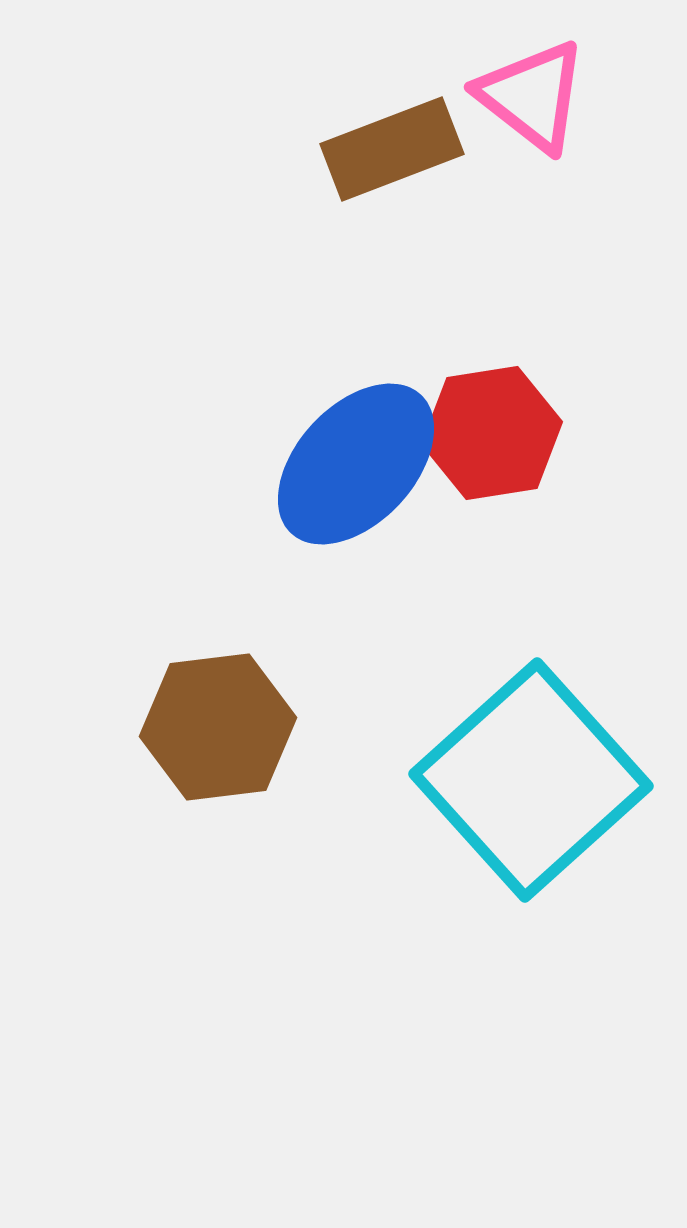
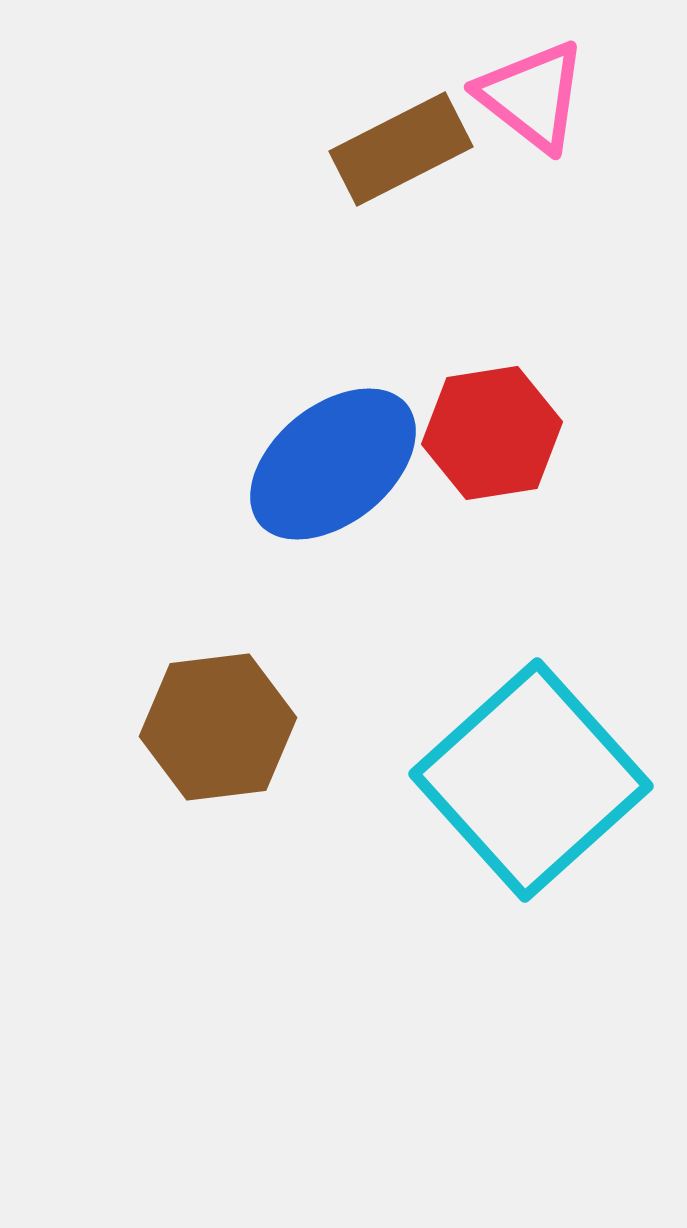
brown rectangle: moved 9 px right; rotated 6 degrees counterclockwise
blue ellipse: moved 23 px left; rotated 8 degrees clockwise
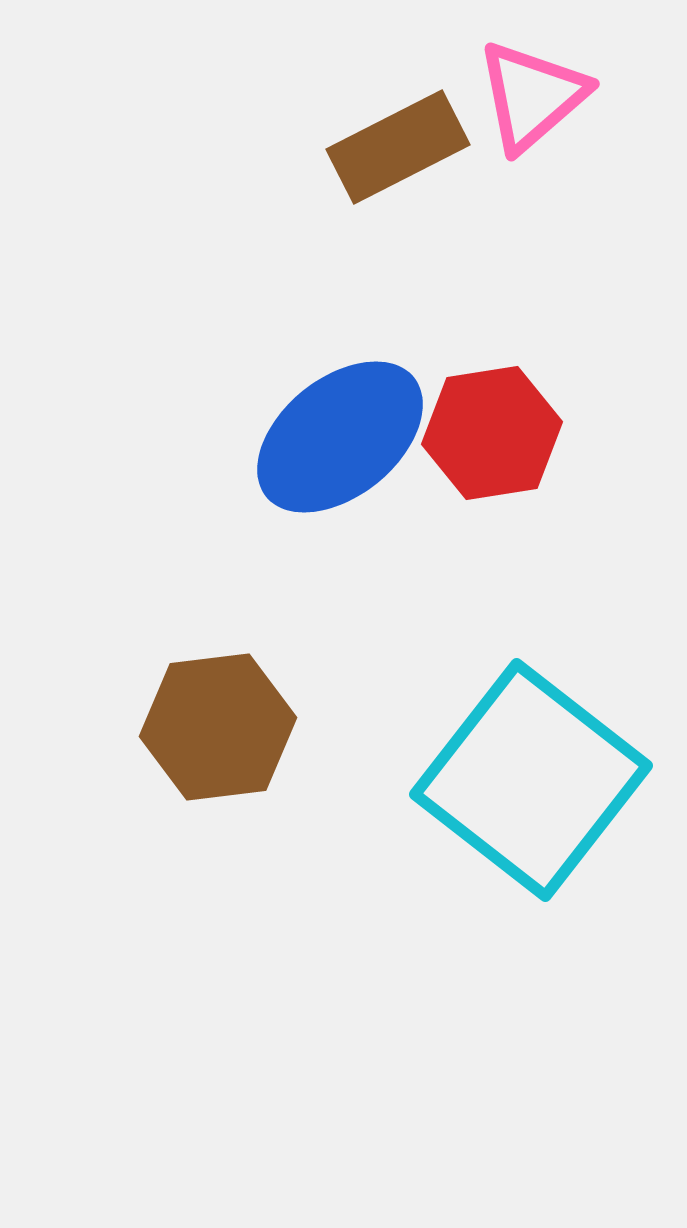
pink triangle: rotated 41 degrees clockwise
brown rectangle: moved 3 px left, 2 px up
blue ellipse: moved 7 px right, 27 px up
cyan square: rotated 10 degrees counterclockwise
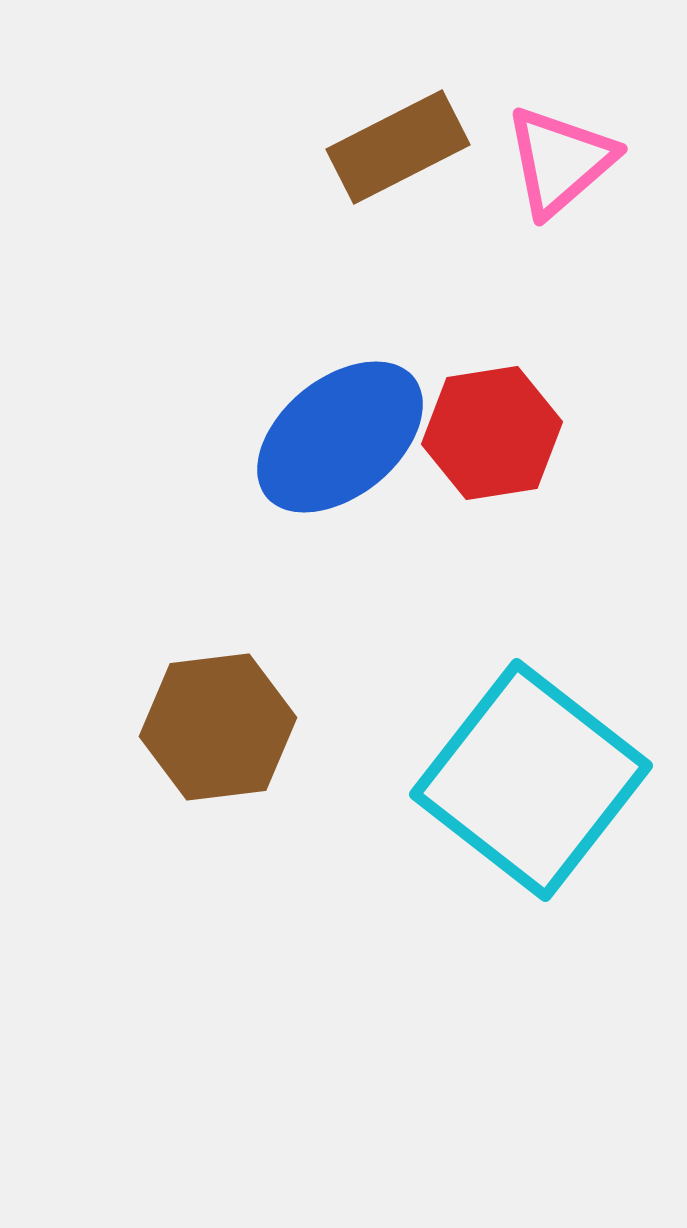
pink triangle: moved 28 px right, 65 px down
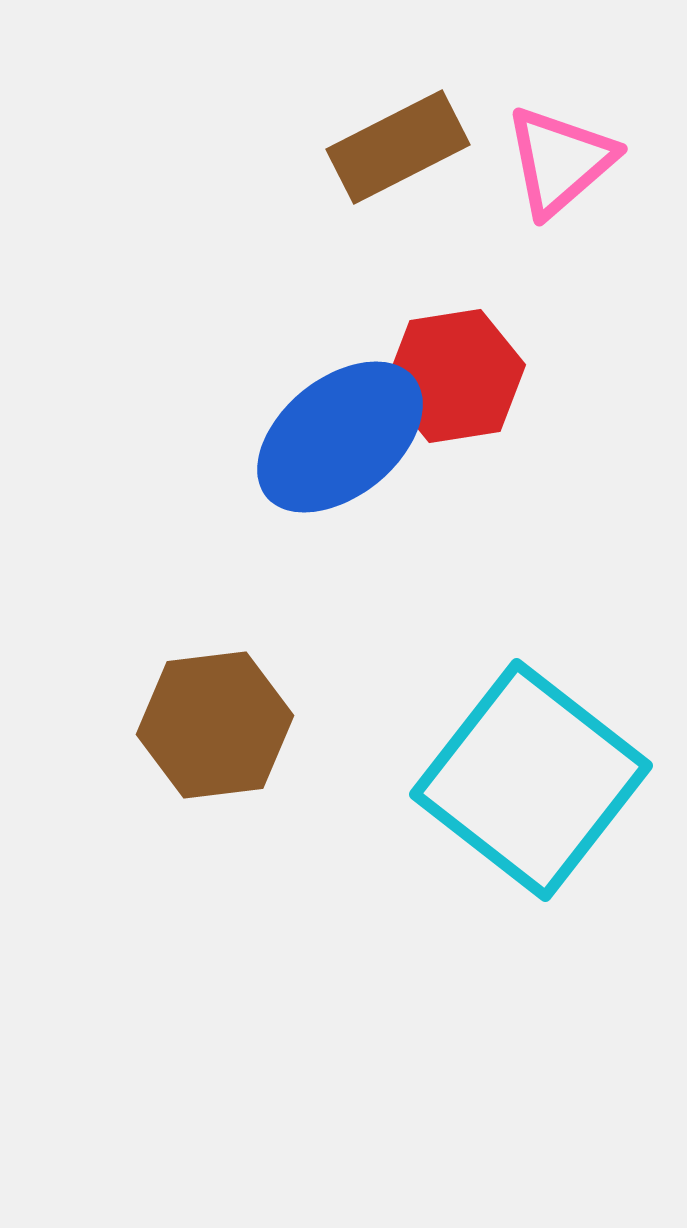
red hexagon: moved 37 px left, 57 px up
brown hexagon: moved 3 px left, 2 px up
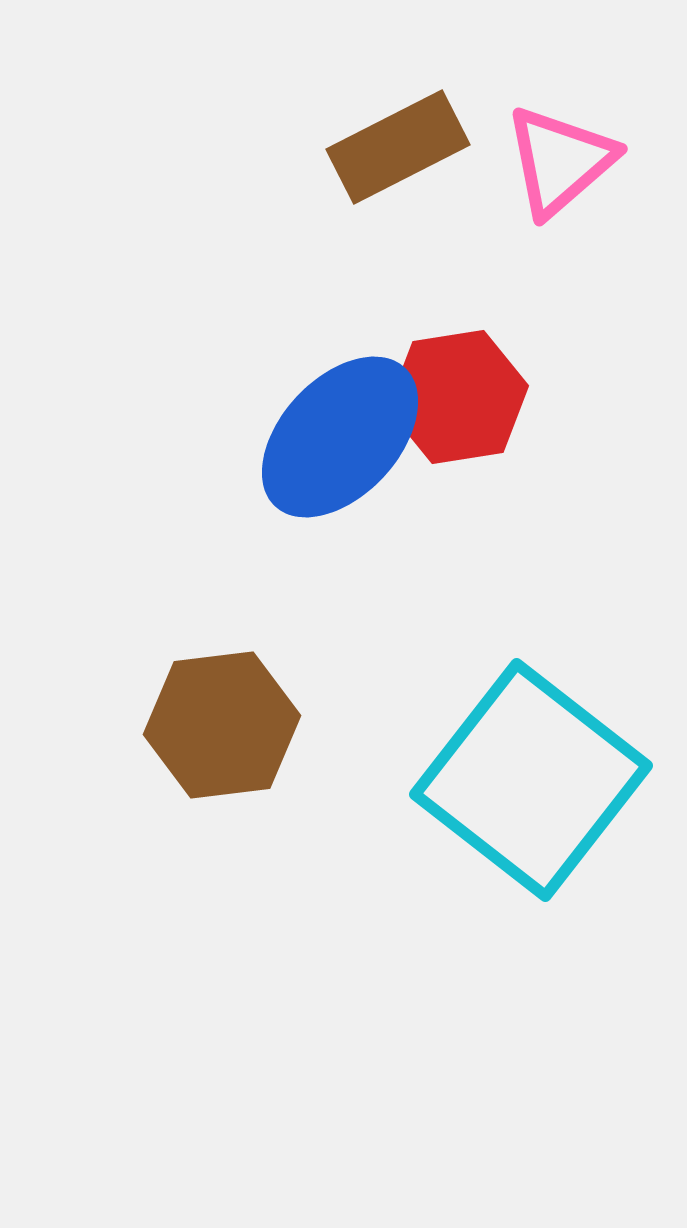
red hexagon: moved 3 px right, 21 px down
blue ellipse: rotated 8 degrees counterclockwise
brown hexagon: moved 7 px right
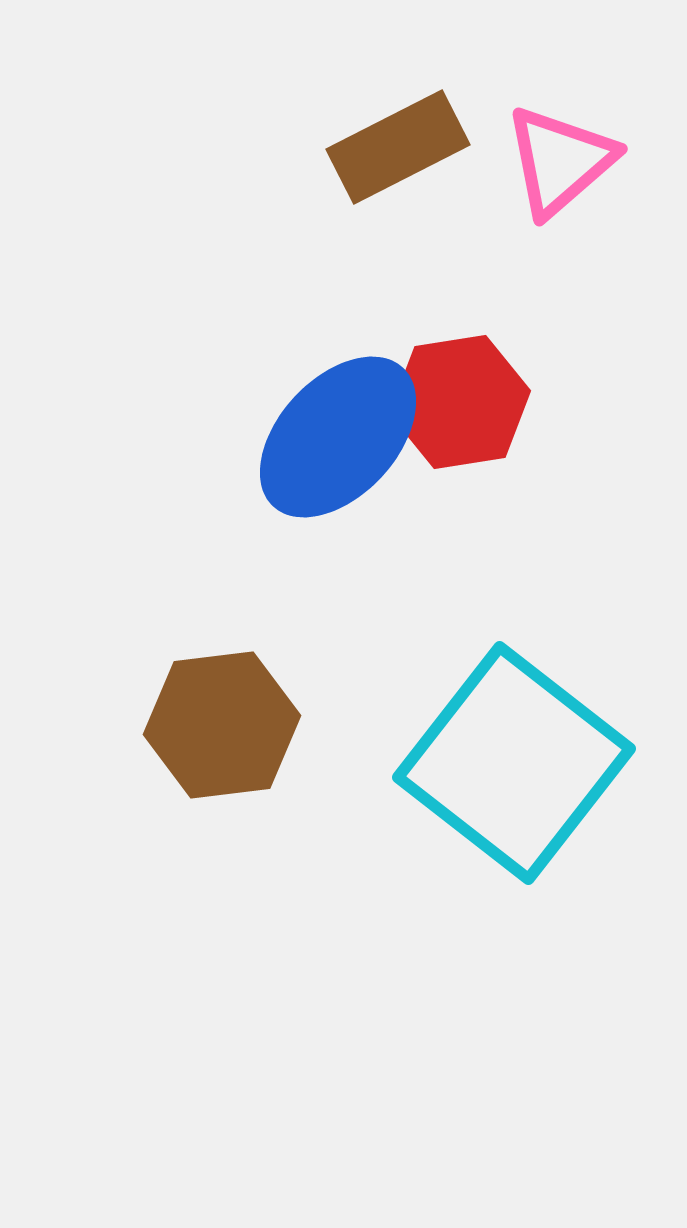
red hexagon: moved 2 px right, 5 px down
blue ellipse: moved 2 px left
cyan square: moved 17 px left, 17 px up
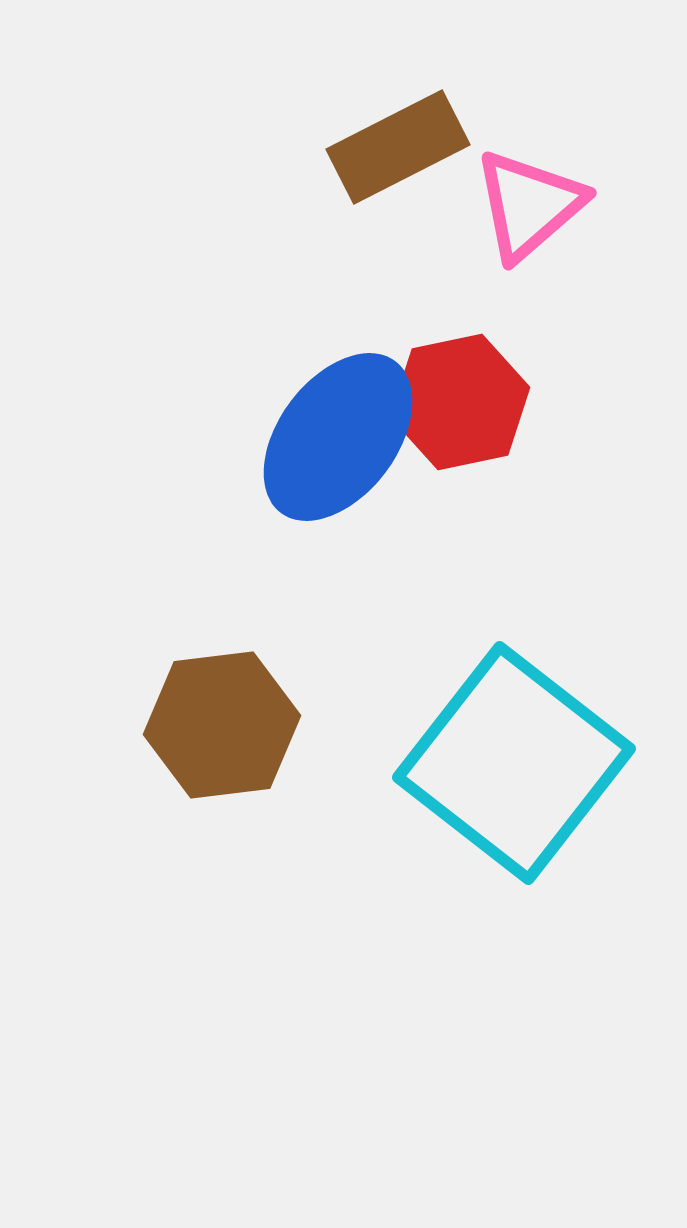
pink triangle: moved 31 px left, 44 px down
red hexagon: rotated 3 degrees counterclockwise
blue ellipse: rotated 6 degrees counterclockwise
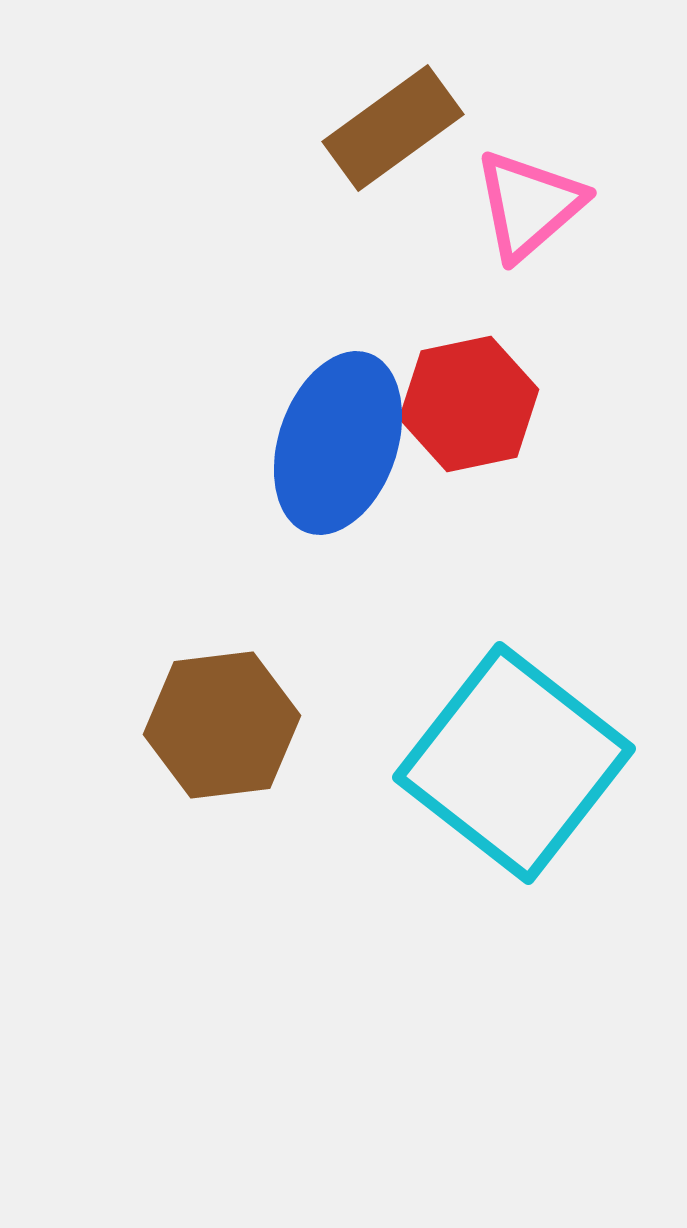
brown rectangle: moved 5 px left, 19 px up; rotated 9 degrees counterclockwise
red hexagon: moved 9 px right, 2 px down
blue ellipse: moved 6 px down; rotated 18 degrees counterclockwise
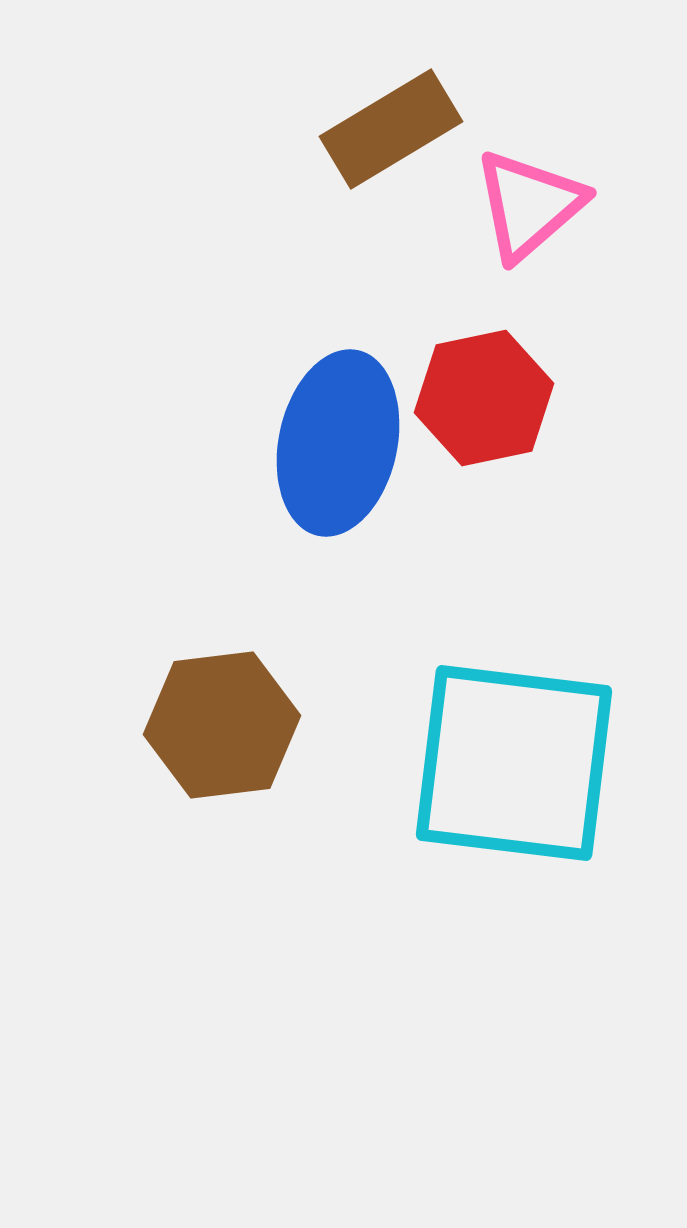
brown rectangle: moved 2 px left, 1 px down; rotated 5 degrees clockwise
red hexagon: moved 15 px right, 6 px up
blue ellipse: rotated 7 degrees counterclockwise
cyan square: rotated 31 degrees counterclockwise
